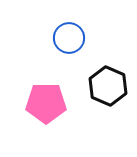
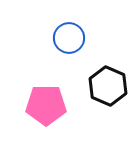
pink pentagon: moved 2 px down
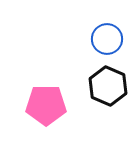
blue circle: moved 38 px right, 1 px down
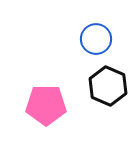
blue circle: moved 11 px left
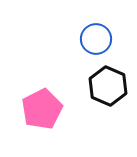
pink pentagon: moved 4 px left, 4 px down; rotated 27 degrees counterclockwise
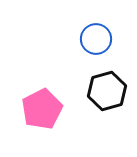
black hexagon: moved 1 px left, 5 px down; rotated 21 degrees clockwise
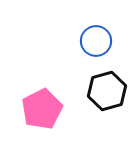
blue circle: moved 2 px down
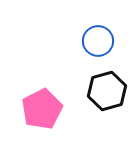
blue circle: moved 2 px right
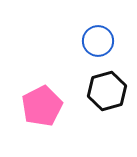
pink pentagon: moved 3 px up
